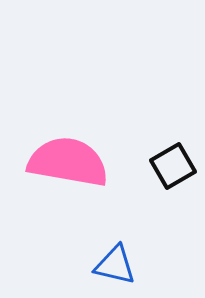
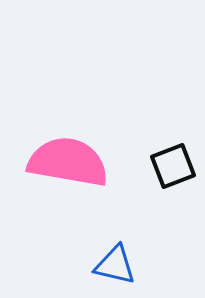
black square: rotated 9 degrees clockwise
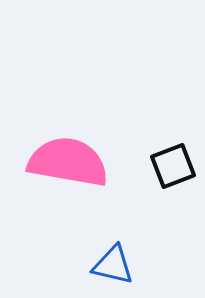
blue triangle: moved 2 px left
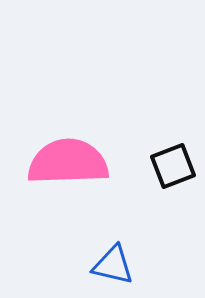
pink semicircle: rotated 12 degrees counterclockwise
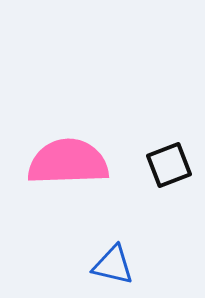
black square: moved 4 px left, 1 px up
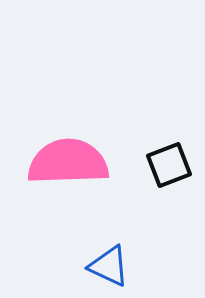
blue triangle: moved 4 px left, 1 px down; rotated 12 degrees clockwise
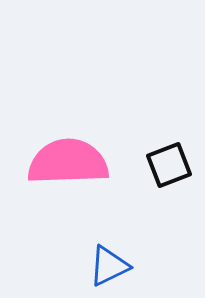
blue triangle: rotated 51 degrees counterclockwise
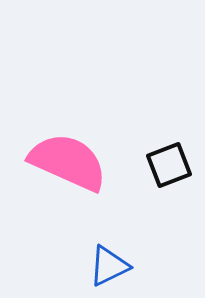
pink semicircle: rotated 26 degrees clockwise
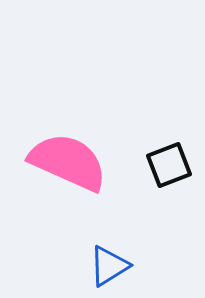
blue triangle: rotated 6 degrees counterclockwise
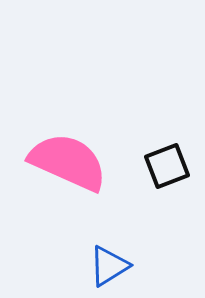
black square: moved 2 px left, 1 px down
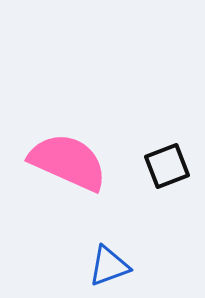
blue triangle: rotated 12 degrees clockwise
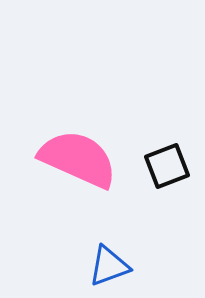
pink semicircle: moved 10 px right, 3 px up
